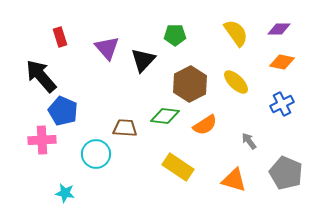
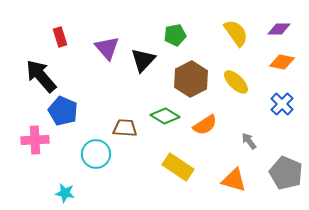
green pentagon: rotated 10 degrees counterclockwise
brown hexagon: moved 1 px right, 5 px up
blue cross: rotated 20 degrees counterclockwise
green diamond: rotated 24 degrees clockwise
pink cross: moved 7 px left
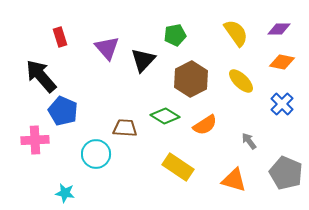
yellow ellipse: moved 5 px right, 1 px up
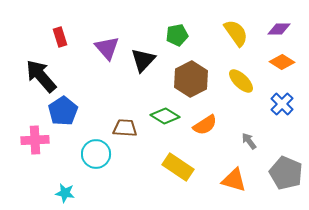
green pentagon: moved 2 px right
orange diamond: rotated 20 degrees clockwise
blue pentagon: rotated 16 degrees clockwise
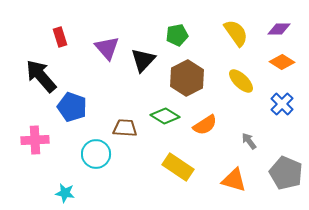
brown hexagon: moved 4 px left, 1 px up
blue pentagon: moved 9 px right, 4 px up; rotated 20 degrees counterclockwise
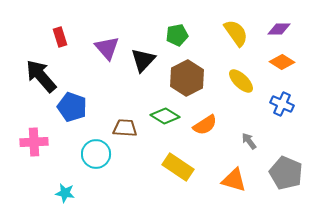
blue cross: rotated 20 degrees counterclockwise
pink cross: moved 1 px left, 2 px down
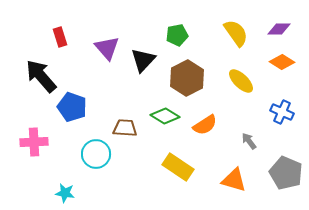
blue cross: moved 8 px down
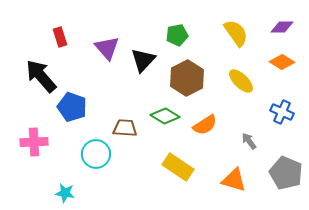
purple diamond: moved 3 px right, 2 px up
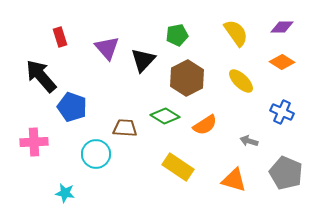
gray arrow: rotated 36 degrees counterclockwise
